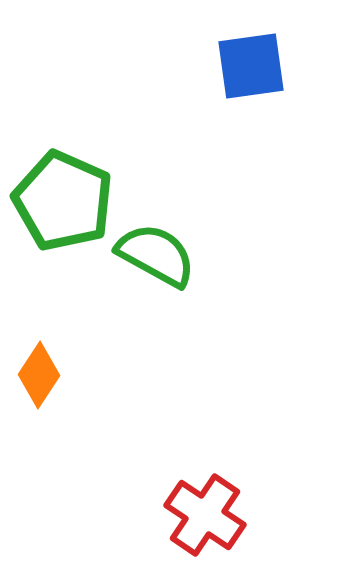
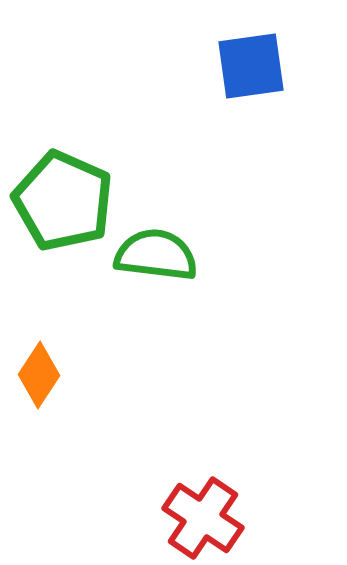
green semicircle: rotated 22 degrees counterclockwise
red cross: moved 2 px left, 3 px down
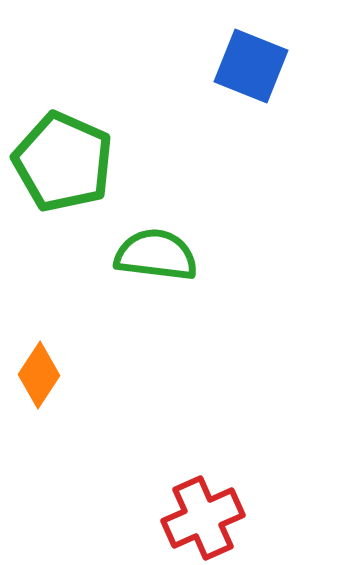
blue square: rotated 30 degrees clockwise
green pentagon: moved 39 px up
red cross: rotated 32 degrees clockwise
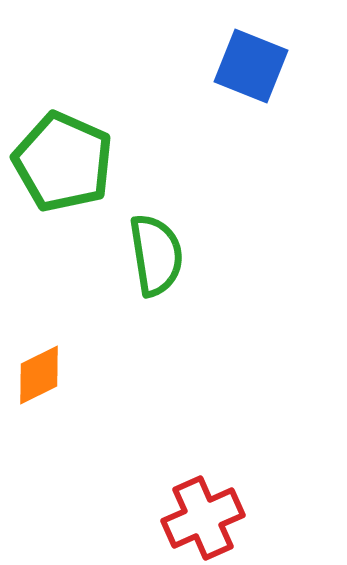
green semicircle: rotated 74 degrees clockwise
orange diamond: rotated 30 degrees clockwise
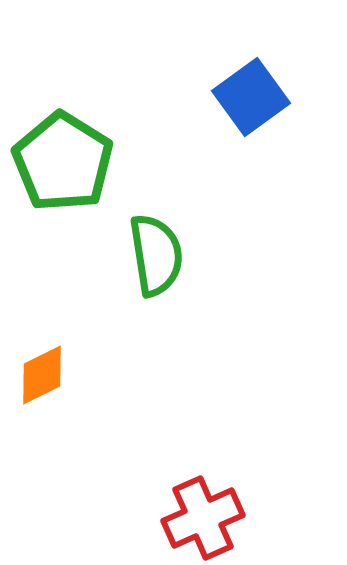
blue square: moved 31 px down; rotated 32 degrees clockwise
green pentagon: rotated 8 degrees clockwise
orange diamond: moved 3 px right
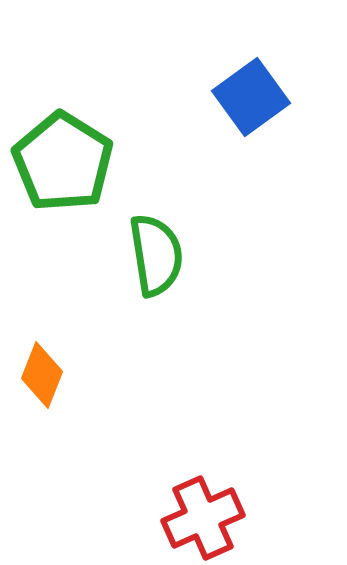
orange diamond: rotated 42 degrees counterclockwise
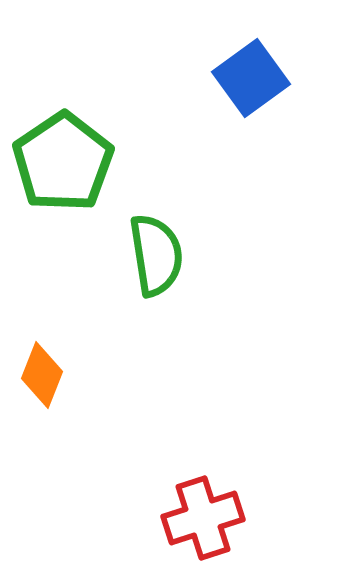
blue square: moved 19 px up
green pentagon: rotated 6 degrees clockwise
red cross: rotated 6 degrees clockwise
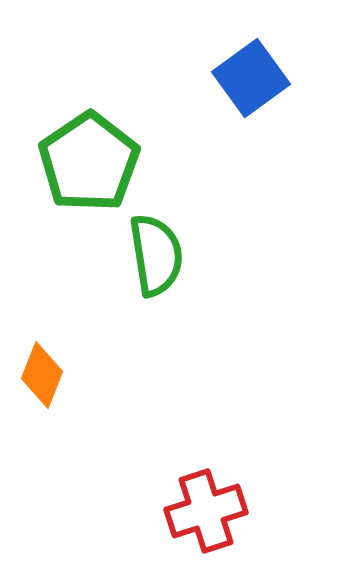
green pentagon: moved 26 px right
red cross: moved 3 px right, 7 px up
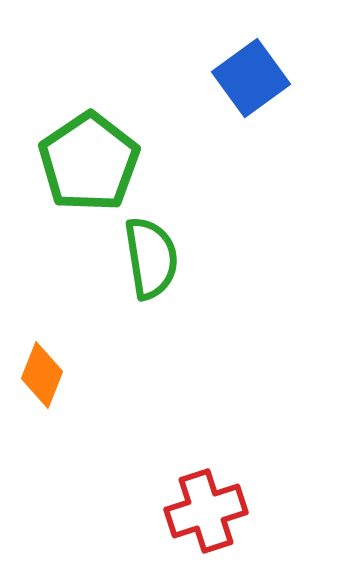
green semicircle: moved 5 px left, 3 px down
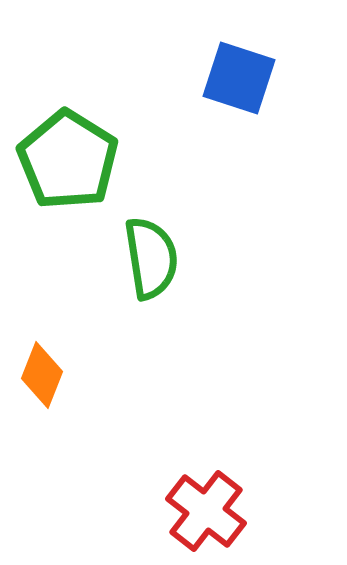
blue square: moved 12 px left; rotated 36 degrees counterclockwise
green pentagon: moved 21 px left, 2 px up; rotated 6 degrees counterclockwise
red cross: rotated 34 degrees counterclockwise
